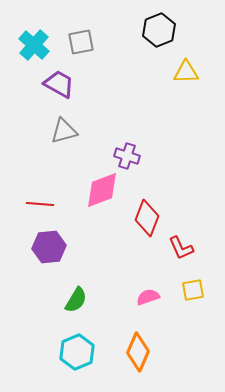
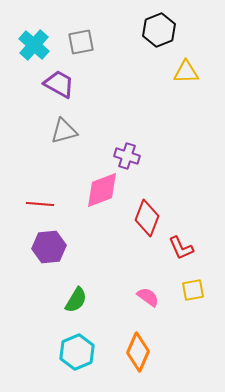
pink semicircle: rotated 55 degrees clockwise
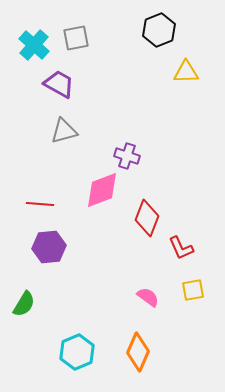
gray square: moved 5 px left, 4 px up
green semicircle: moved 52 px left, 4 px down
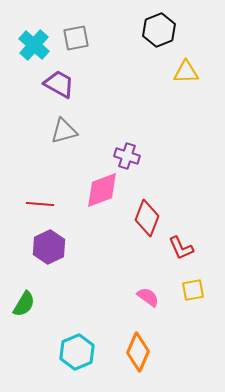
purple hexagon: rotated 20 degrees counterclockwise
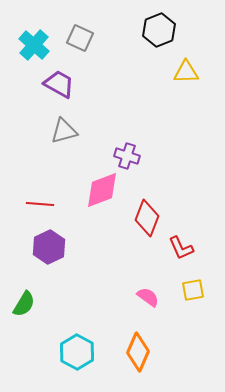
gray square: moved 4 px right; rotated 36 degrees clockwise
cyan hexagon: rotated 8 degrees counterclockwise
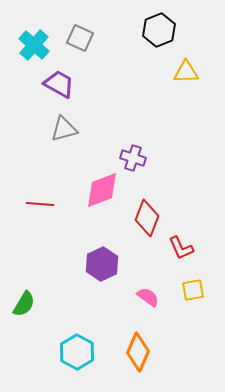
gray triangle: moved 2 px up
purple cross: moved 6 px right, 2 px down
purple hexagon: moved 53 px right, 17 px down
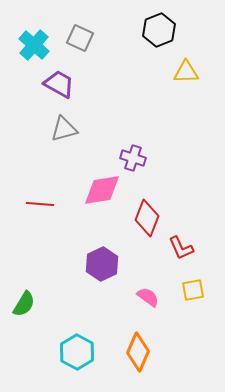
pink diamond: rotated 12 degrees clockwise
